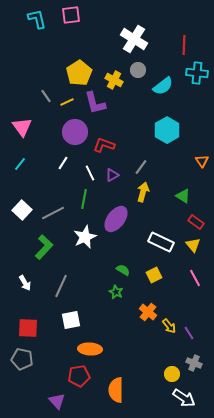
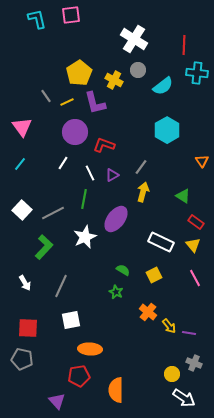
purple line at (189, 333): rotated 48 degrees counterclockwise
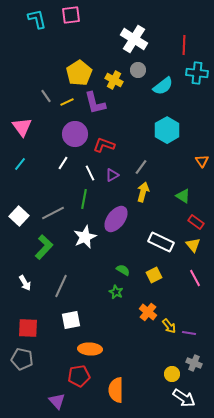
purple circle at (75, 132): moved 2 px down
white square at (22, 210): moved 3 px left, 6 px down
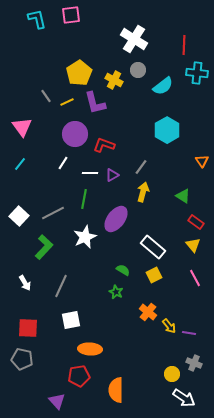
white line at (90, 173): rotated 63 degrees counterclockwise
white rectangle at (161, 242): moved 8 px left, 5 px down; rotated 15 degrees clockwise
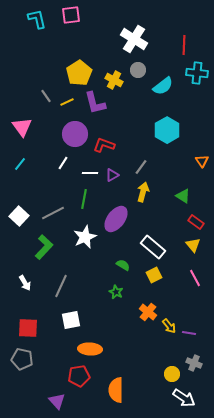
green semicircle at (123, 270): moved 5 px up
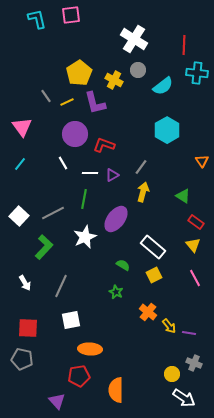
white line at (63, 163): rotated 64 degrees counterclockwise
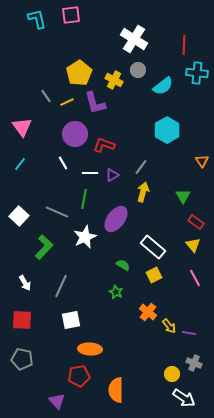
green triangle at (183, 196): rotated 28 degrees clockwise
gray line at (53, 213): moved 4 px right, 1 px up; rotated 50 degrees clockwise
red square at (28, 328): moved 6 px left, 8 px up
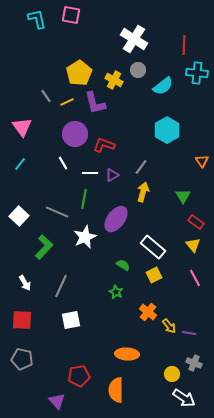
pink square at (71, 15): rotated 18 degrees clockwise
orange ellipse at (90, 349): moved 37 px right, 5 px down
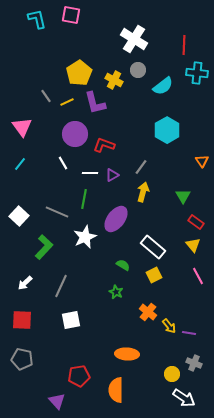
pink line at (195, 278): moved 3 px right, 2 px up
white arrow at (25, 283): rotated 77 degrees clockwise
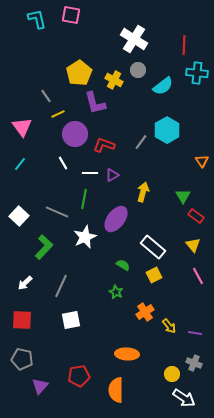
yellow line at (67, 102): moved 9 px left, 12 px down
gray line at (141, 167): moved 25 px up
red rectangle at (196, 222): moved 6 px up
orange cross at (148, 312): moved 3 px left; rotated 18 degrees clockwise
purple line at (189, 333): moved 6 px right
purple triangle at (57, 401): moved 17 px left, 15 px up; rotated 24 degrees clockwise
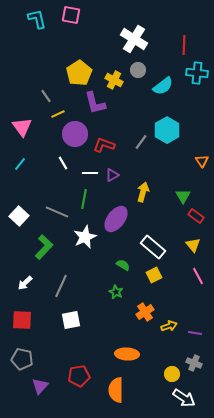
yellow arrow at (169, 326): rotated 70 degrees counterclockwise
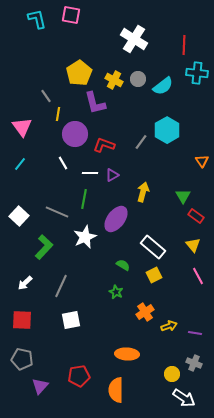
gray circle at (138, 70): moved 9 px down
yellow line at (58, 114): rotated 56 degrees counterclockwise
